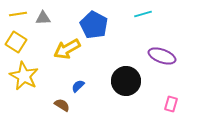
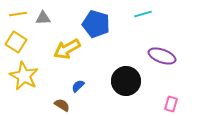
blue pentagon: moved 2 px right, 1 px up; rotated 12 degrees counterclockwise
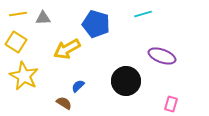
brown semicircle: moved 2 px right, 2 px up
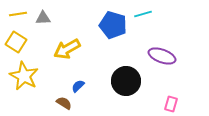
blue pentagon: moved 17 px right, 1 px down
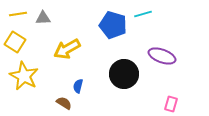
yellow square: moved 1 px left
black circle: moved 2 px left, 7 px up
blue semicircle: rotated 32 degrees counterclockwise
